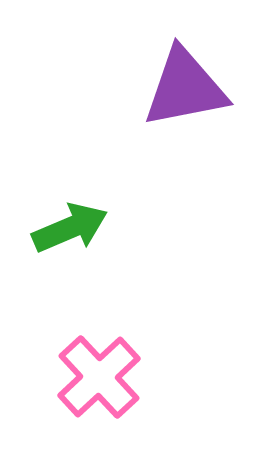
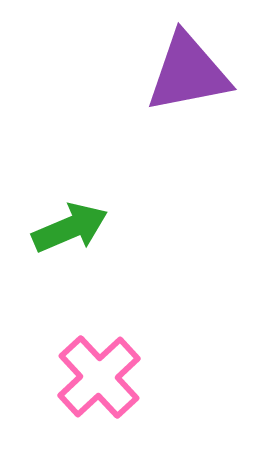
purple triangle: moved 3 px right, 15 px up
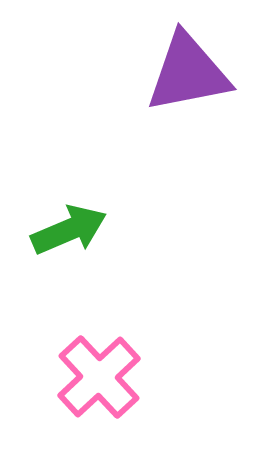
green arrow: moved 1 px left, 2 px down
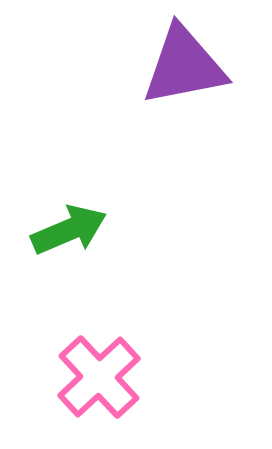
purple triangle: moved 4 px left, 7 px up
